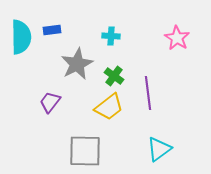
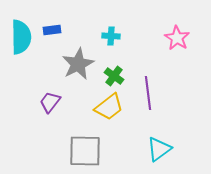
gray star: moved 1 px right
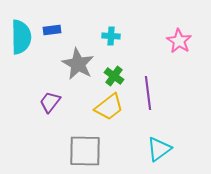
pink star: moved 2 px right, 3 px down
gray star: rotated 16 degrees counterclockwise
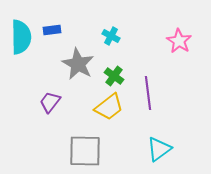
cyan cross: rotated 24 degrees clockwise
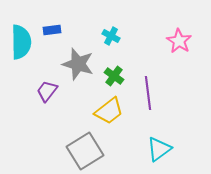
cyan semicircle: moved 5 px down
gray star: rotated 12 degrees counterclockwise
purple trapezoid: moved 3 px left, 11 px up
yellow trapezoid: moved 4 px down
gray square: rotated 33 degrees counterclockwise
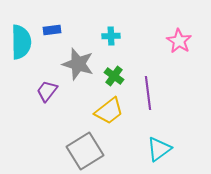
cyan cross: rotated 30 degrees counterclockwise
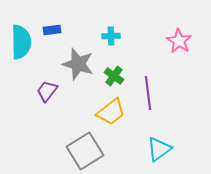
yellow trapezoid: moved 2 px right, 1 px down
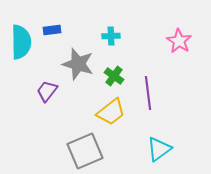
gray square: rotated 9 degrees clockwise
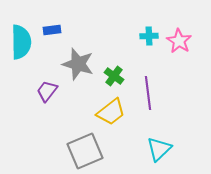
cyan cross: moved 38 px right
cyan triangle: rotated 8 degrees counterclockwise
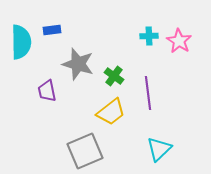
purple trapezoid: rotated 50 degrees counterclockwise
